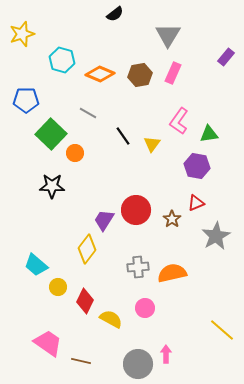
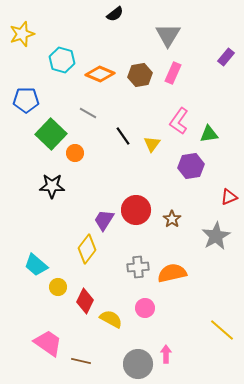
purple hexagon: moved 6 px left; rotated 20 degrees counterclockwise
red triangle: moved 33 px right, 6 px up
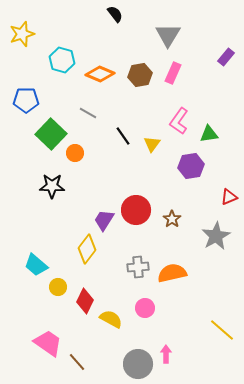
black semicircle: rotated 90 degrees counterclockwise
brown line: moved 4 px left, 1 px down; rotated 36 degrees clockwise
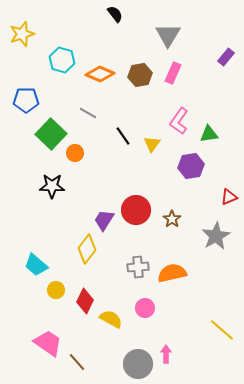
yellow circle: moved 2 px left, 3 px down
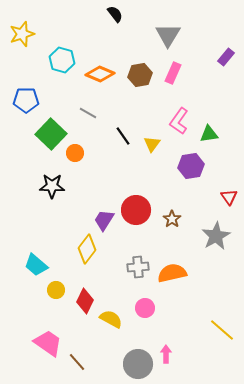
red triangle: rotated 42 degrees counterclockwise
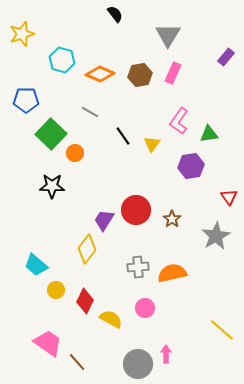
gray line: moved 2 px right, 1 px up
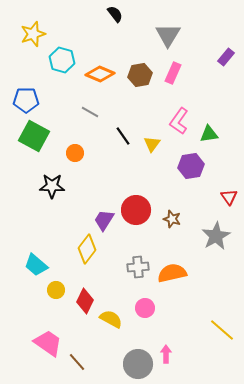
yellow star: moved 11 px right
green square: moved 17 px left, 2 px down; rotated 16 degrees counterclockwise
brown star: rotated 18 degrees counterclockwise
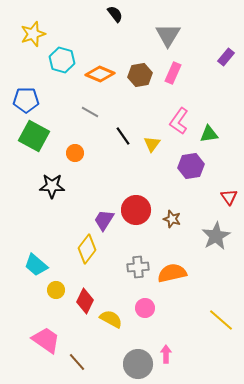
yellow line: moved 1 px left, 10 px up
pink trapezoid: moved 2 px left, 3 px up
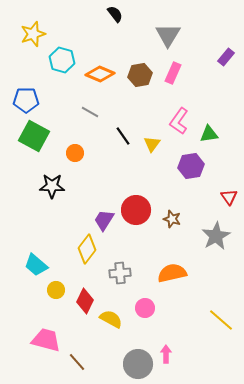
gray cross: moved 18 px left, 6 px down
pink trapezoid: rotated 20 degrees counterclockwise
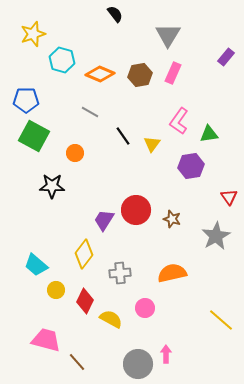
yellow diamond: moved 3 px left, 5 px down
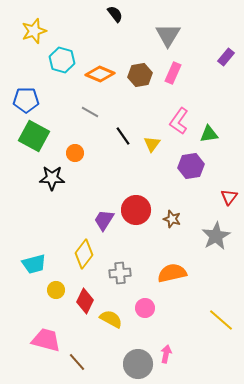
yellow star: moved 1 px right, 3 px up
black star: moved 8 px up
red triangle: rotated 12 degrees clockwise
cyan trapezoid: moved 2 px left, 1 px up; rotated 55 degrees counterclockwise
pink arrow: rotated 12 degrees clockwise
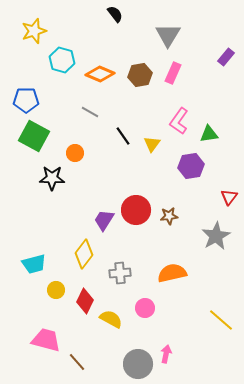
brown star: moved 3 px left, 3 px up; rotated 24 degrees counterclockwise
